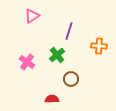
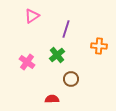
purple line: moved 3 px left, 2 px up
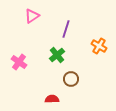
orange cross: rotated 28 degrees clockwise
pink cross: moved 8 px left
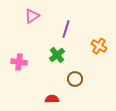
pink cross: rotated 28 degrees counterclockwise
brown circle: moved 4 px right
